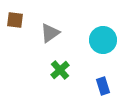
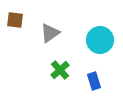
cyan circle: moved 3 px left
blue rectangle: moved 9 px left, 5 px up
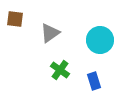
brown square: moved 1 px up
green cross: rotated 12 degrees counterclockwise
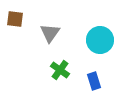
gray triangle: rotated 20 degrees counterclockwise
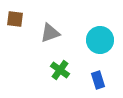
gray triangle: rotated 35 degrees clockwise
blue rectangle: moved 4 px right, 1 px up
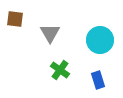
gray triangle: rotated 40 degrees counterclockwise
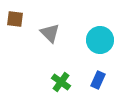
gray triangle: rotated 15 degrees counterclockwise
green cross: moved 1 px right, 12 px down
blue rectangle: rotated 42 degrees clockwise
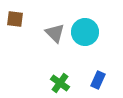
gray triangle: moved 5 px right
cyan circle: moved 15 px left, 8 px up
green cross: moved 1 px left, 1 px down
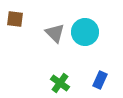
blue rectangle: moved 2 px right
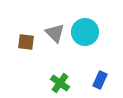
brown square: moved 11 px right, 23 px down
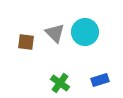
blue rectangle: rotated 48 degrees clockwise
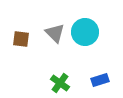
brown square: moved 5 px left, 3 px up
